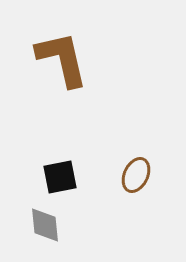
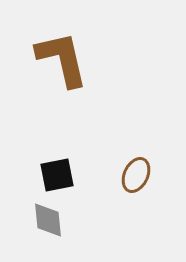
black square: moved 3 px left, 2 px up
gray diamond: moved 3 px right, 5 px up
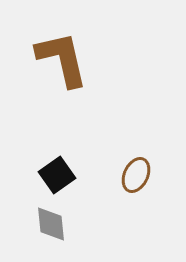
black square: rotated 24 degrees counterclockwise
gray diamond: moved 3 px right, 4 px down
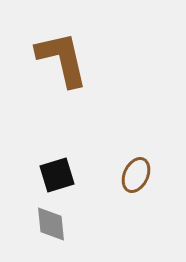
black square: rotated 18 degrees clockwise
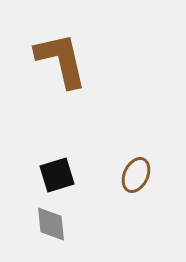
brown L-shape: moved 1 px left, 1 px down
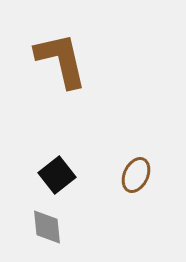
black square: rotated 21 degrees counterclockwise
gray diamond: moved 4 px left, 3 px down
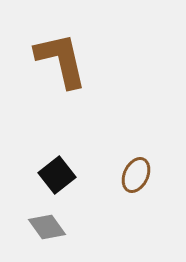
gray diamond: rotated 30 degrees counterclockwise
